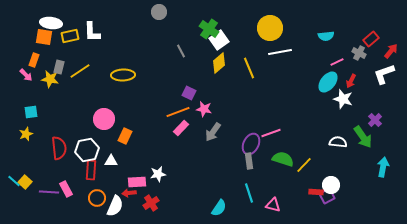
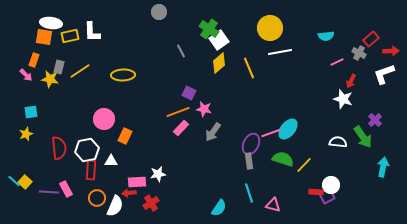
red arrow at (391, 51): rotated 49 degrees clockwise
cyan ellipse at (328, 82): moved 40 px left, 47 px down
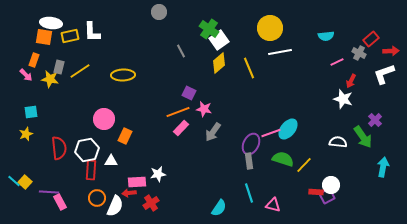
pink rectangle at (66, 189): moved 6 px left, 13 px down
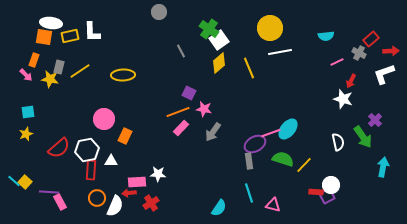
cyan square at (31, 112): moved 3 px left
white semicircle at (338, 142): rotated 72 degrees clockwise
purple ellipse at (251, 144): moved 4 px right; rotated 35 degrees clockwise
red semicircle at (59, 148): rotated 55 degrees clockwise
white star at (158, 174): rotated 14 degrees clockwise
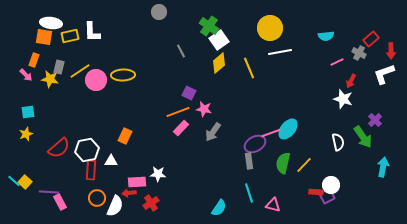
green cross at (209, 29): moved 3 px up
red arrow at (391, 51): rotated 91 degrees clockwise
pink circle at (104, 119): moved 8 px left, 39 px up
green semicircle at (283, 159): moved 4 px down; rotated 95 degrees counterclockwise
